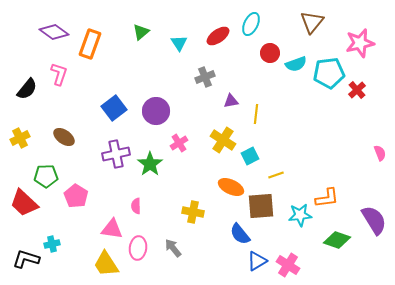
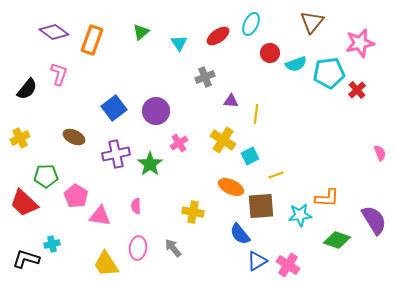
orange rectangle at (90, 44): moved 2 px right, 4 px up
purple triangle at (231, 101): rotated 14 degrees clockwise
brown ellipse at (64, 137): moved 10 px right; rotated 10 degrees counterclockwise
orange L-shape at (327, 198): rotated 10 degrees clockwise
pink triangle at (112, 229): moved 12 px left, 13 px up
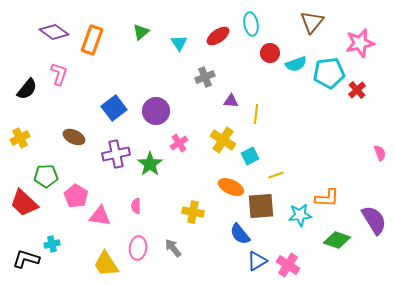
cyan ellipse at (251, 24): rotated 35 degrees counterclockwise
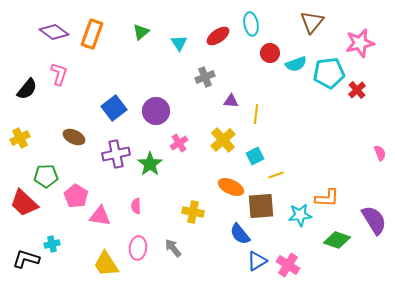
orange rectangle at (92, 40): moved 6 px up
yellow cross at (223, 140): rotated 15 degrees clockwise
cyan square at (250, 156): moved 5 px right
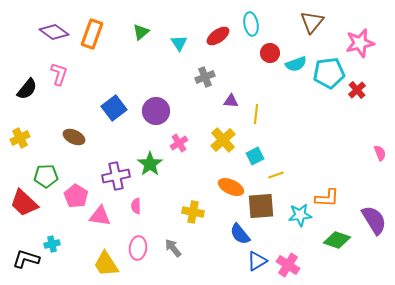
purple cross at (116, 154): moved 22 px down
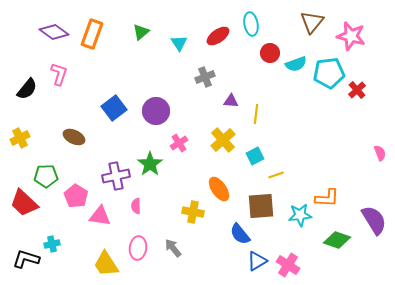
pink star at (360, 43): moved 9 px left, 7 px up; rotated 28 degrees clockwise
orange ellipse at (231, 187): moved 12 px left, 2 px down; rotated 30 degrees clockwise
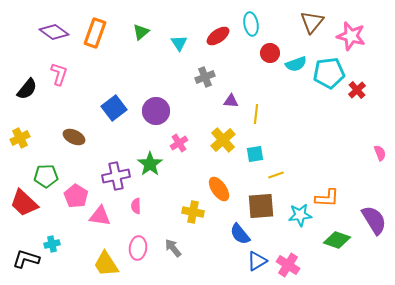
orange rectangle at (92, 34): moved 3 px right, 1 px up
cyan square at (255, 156): moved 2 px up; rotated 18 degrees clockwise
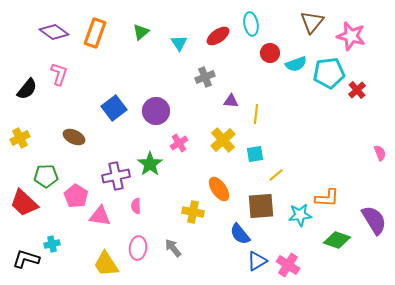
yellow line at (276, 175): rotated 21 degrees counterclockwise
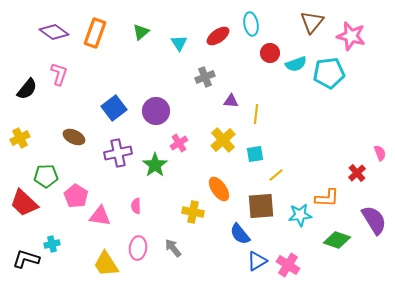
red cross at (357, 90): moved 83 px down
green star at (150, 164): moved 5 px right, 1 px down
purple cross at (116, 176): moved 2 px right, 23 px up
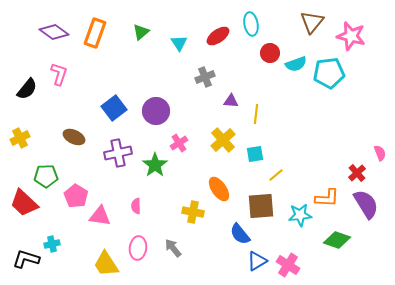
purple semicircle at (374, 220): moved 8 px left, 16 px up
